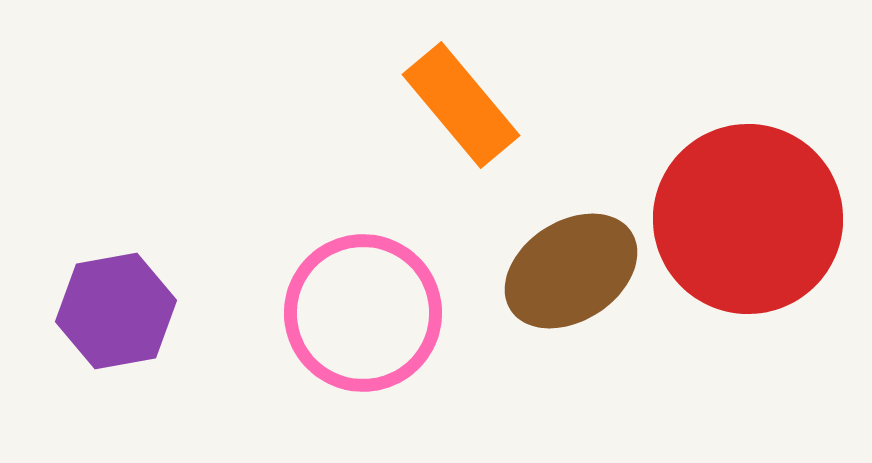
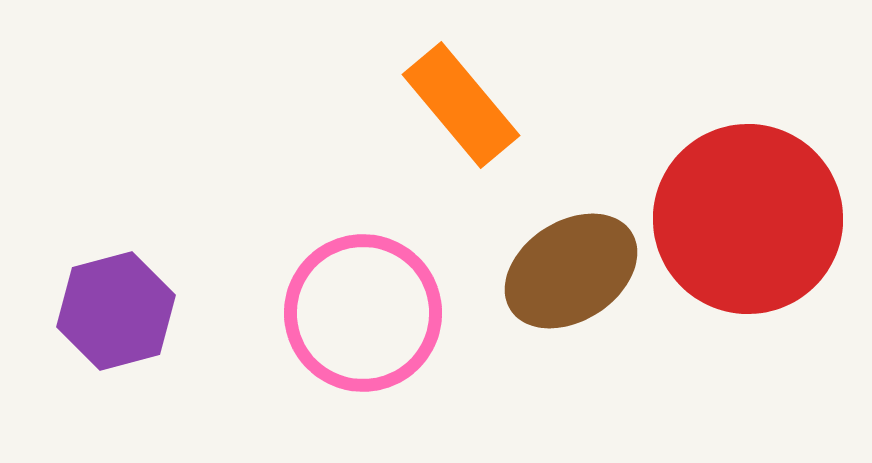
purple hexagon: rotated 5 degrees counterclockwise
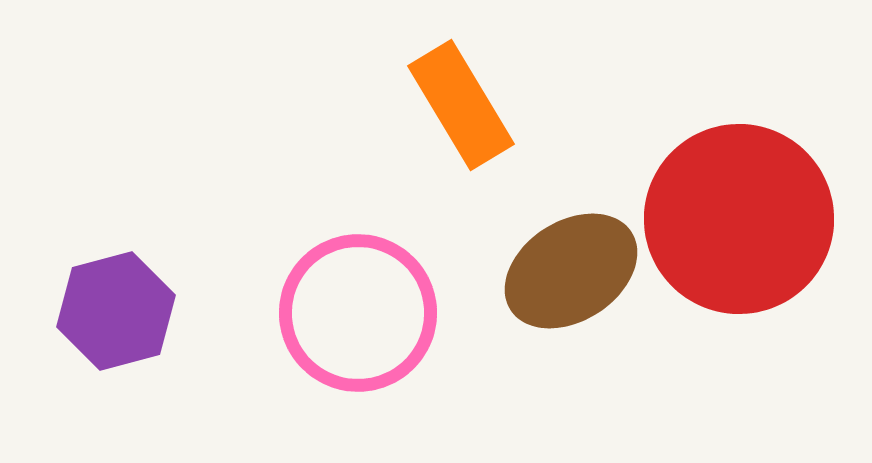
orange rectangle: rotated 9 degrees clockwise
red circle: moved 9 px left
pink circle: moved 5 px left
